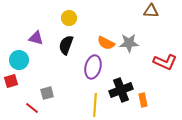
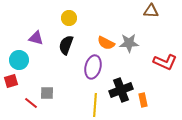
gray square: rotated 16 degrees clockwise
red line: moved 1 px left, 5 px up
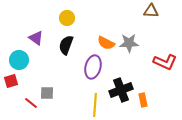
yellow circle: moved 2 px left
purple triangle: rotated 21 degrees clockwise
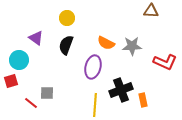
gray star: moved 3 px right, 3 px down
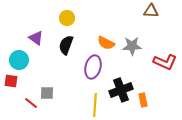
red square: rotated 24 degrees clockwise
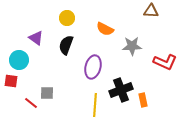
orange semicircle: moved 1 px left, 14 px up
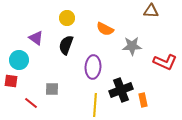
purple ellipse: rotated 10 degrees counterclockwise
gray square: moved 5 px right, 4 px up
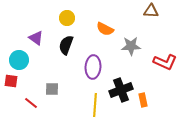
gray star: moved 1 px left
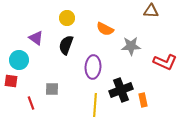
red line: rotated 32 degrees clockwise
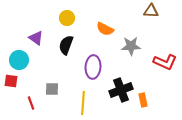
yellow line: moved 12 px left, 2 px up
